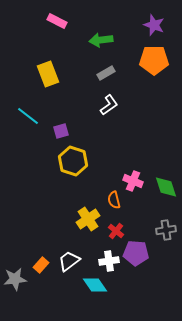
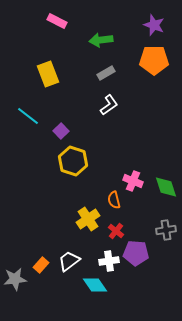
purple square: rotated 28 degrees counterclockwise
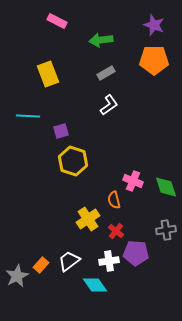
cyan line: rotated 35 degrees counterclockwise
purple square: rotated 28 degrees clockwise
gray star: moved 2 px right, 3 px up; rotated 20 degrees counterclockwise
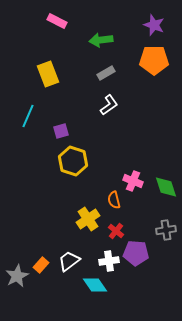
cyan line: rotated 70 degrees counterclockwise
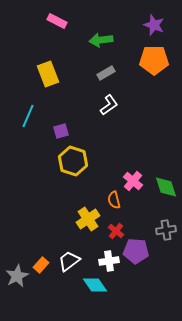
pink cross: rotated 18 degrees clockwise
purple pentagon: moved 2 px up
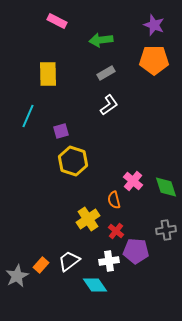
yellow rectangle: rotated 20 degrees clockwise
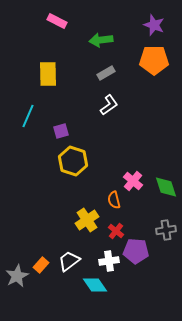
yellow cross: moved 1 px left, 1 px down
